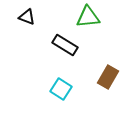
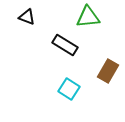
brown rectangle: moved 6 px up
cyan square: moved 8 px right
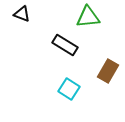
black triangle: moved 5 px left, 3 px up
